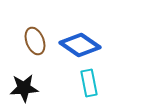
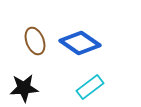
blue diamond: moved 2 px up
cyan rectangle: moved 1 px right, 4 px down; rotated 64 degrees clockwise
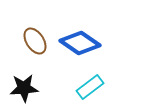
brown ellipse: rotated 12 degrees counterclockwise
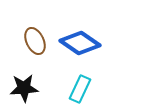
brown ellipse: rotated 8 degrees clockwise
cyan rectangle: moved 10 px left, 2 px down; rotated 28 degrees counterclockwise
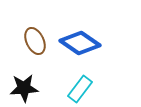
cyan rectangle: rotated 12 degrees clockwise
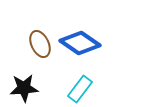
brown ellipse: moved 5 px right, 3 px down
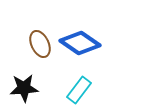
cyan rectangle: moved 1 px left, 1 px down
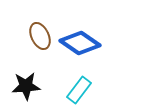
brown ellipse: moved 8 px up
black star: moved 2 px right, 2 px up
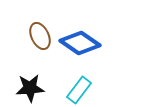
black star: moved 4 px right, 2 px down
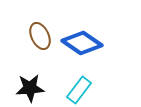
blue diamond: moved 2 px right
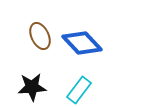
blue diamond: rotated 12 degrees clockwise
black star: moved 2 px right, 1 px up
